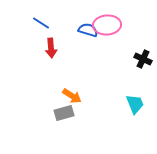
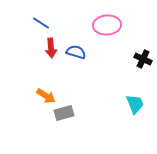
blue semicircle: moved 12 px left, 22 px down
orange arrow: moved 26 px left
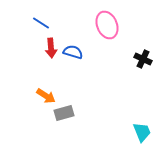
pink ellipse: rotated 72 degrees clockwise
blue semicircle: moved 3 px left
cyan trapezoid: moved 7 px right, 28 px down
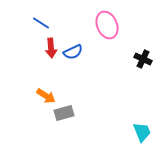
blue semicircle: rotated 138 degrees clockwise
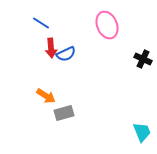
blue semicircle: moved 7 px left, 2 px down
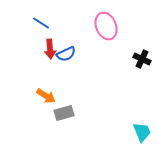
pink ellipse: moved 1 px left, 1 px down
red arrow: moved 1 px left, 1 px down
black cross: moved 1 px left
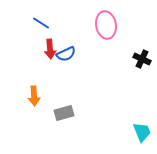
pink ellipse: moved 1 px up; rotated 12 degrees clockwise
orange arrow: moved 12 px left; rotated 54 degrees clockwise
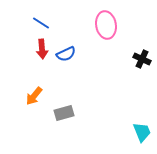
red arrow: moved 8 px left
orange arrow: rotated 42 degrees clockwise
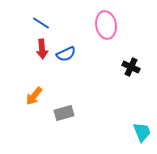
black cross: moved 11 px left, 8 px down
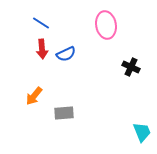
gray rectangle: rotated 12 degrees clockwise
